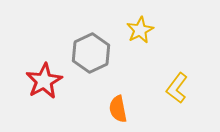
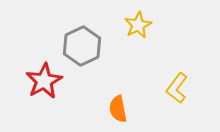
yellow star: moved 2 px left, 5 px up
gray hexagon: moved 9 px left, 7 px up
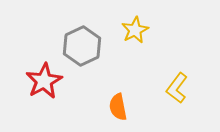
yellow star: moved 3 px left, 5 px down
orange semicircle: moved 2 px up
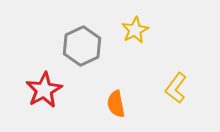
red star: moved 9 px down
yellow L-shape: moved 1 px left
orange semicircle: moved 2 px left, 3 px up
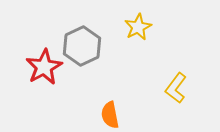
yellow star: moved 3 px right, 3 px up
red star: moved 23 px up
orange semicircle: moved 6 px left, 11 px down
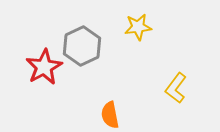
yellow star: rotated 20 degrees clockwise
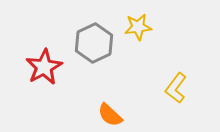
gray hexagon: moved 12 px right, 3 px up
orange semicircle: rotated 36 degrees counterclockwise
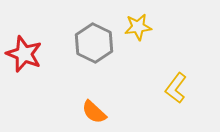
gray hexagon: rotated 9 degrees counterclockwise
red star: moved 20 px left, 13 px up; rotated 21 degrees counterclockwise
orange semicircle: moved 16 px left, 3 px up
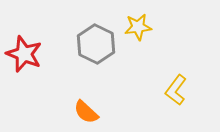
gray hexagon: moved 2 px right, 1 px down
yellow L-shape: moved 2 px down
orange semicircle: moved 8 px left
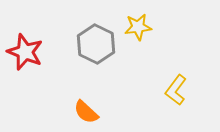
red star: moved 1 px right, 2 px up
